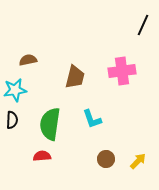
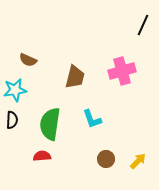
brown semicircle: rotated 144 degrees counterclockwise
pink cross: rotated 8 degrees counterclockwise
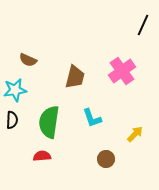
pink cross: rotated 20 degrees counterclockwise
cyan L-shape: moved 1 px up
green semicircle: moved 1 px left, 2 px up
yellow arrow: moved 3 px left, 27 px up
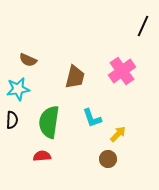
black line: moved 1 px down
cyan star: moved 3 px right, 1 px up
yellow arrow: moved 17 px left
brown circle: moved 2 px right
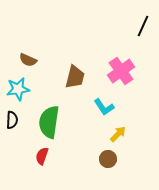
pink cross: moved 1 px left
cyan L-shape: moved 12 px right, 11 px up; rotated 15 degrees counterclockwise
red semicircle: rotated 66 degrees counterclockwise
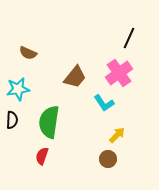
black line: moved 14 px left, 12 px down
brown semicircle: moved 7 px up
pink cross: moved 2 px left, 2 px down
brown trapezoid: rotated 25 degrees clockwise
cyan L-shape: moved 4 px up
yellow arrow: moved 1 px left, 1 px down
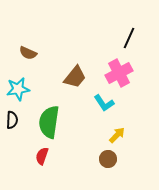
pink cross: rotated 8 degrees clockwise
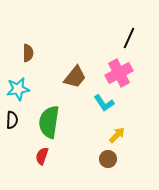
brown semicircle: rotated 114 degrees counterclockwise
